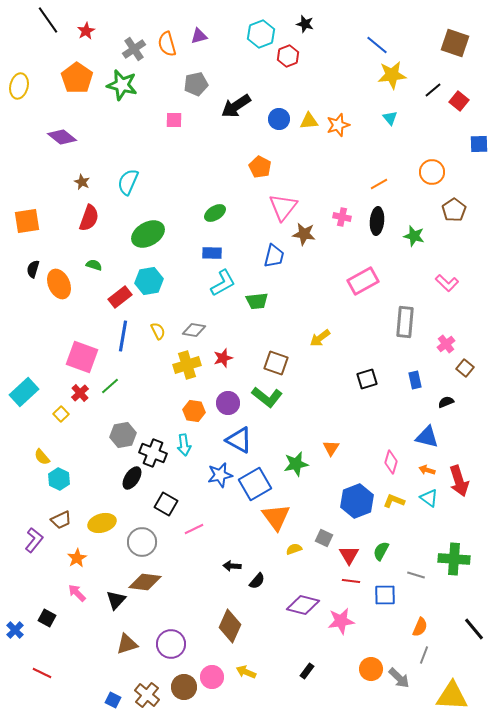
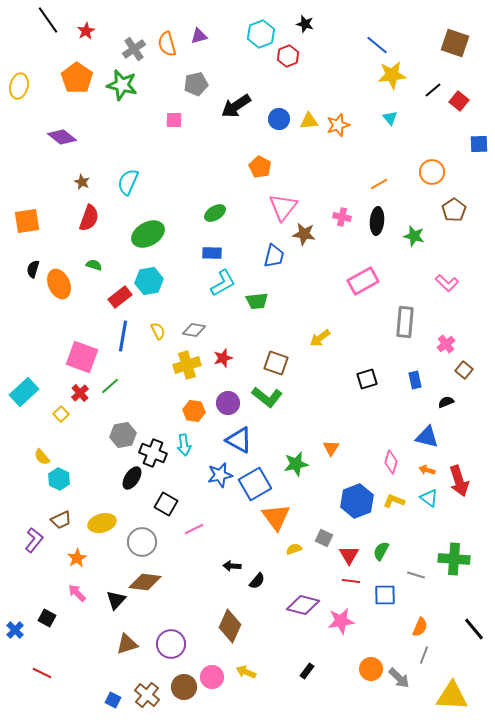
brown square at (465, 368): moved 1 px left, 2 px down
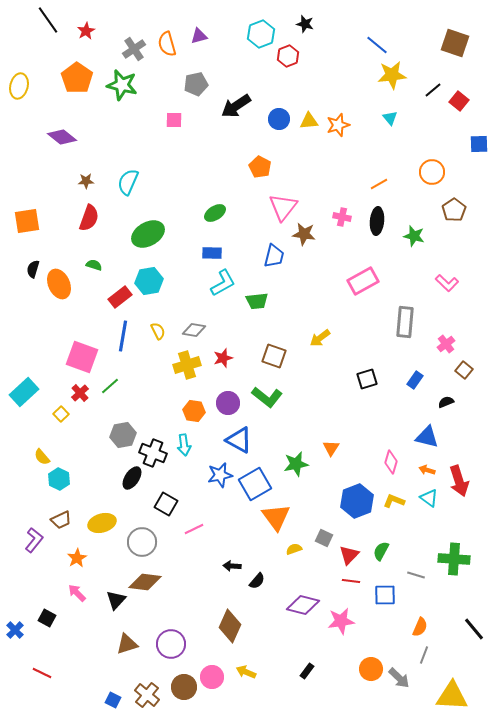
brown star at (82, 182): moved 4 px right, 1 px up; rotated 28 degrees counterclockwise
brown square at (276, 363): moved 2 px left, 7 px up
blue rectangle at (415, 380): rotated 48 degrees clockwise
red triangle at (349, 555): rotated 15 degrees clockwise
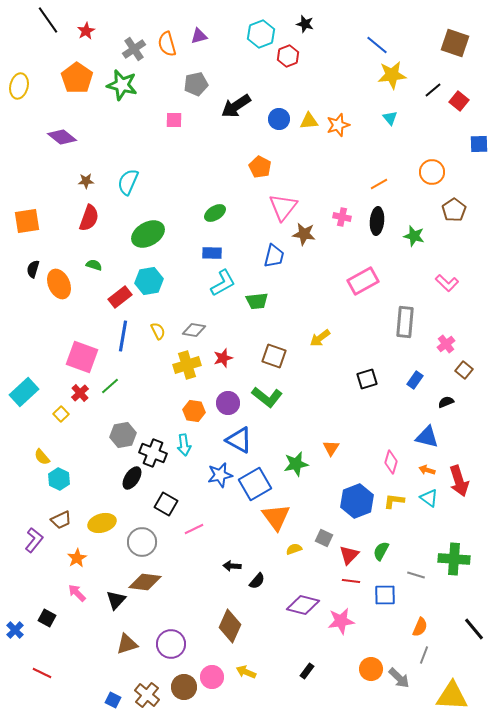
yellow L-shape at (394, 501): rotated 15 degrees counterclockwise
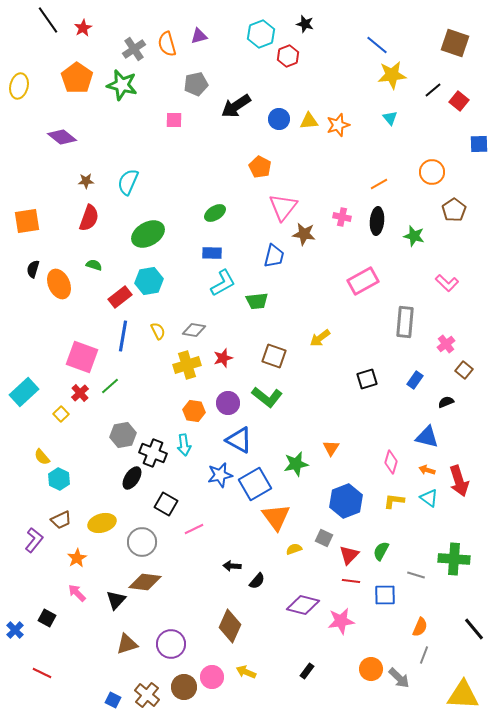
red star at (86, 31): moved 3 px left, 3 px up
blue hexagon at (357, 501): moved 11 px left
yellow triangle at (452, 696): moved 11 px right, 1 px up
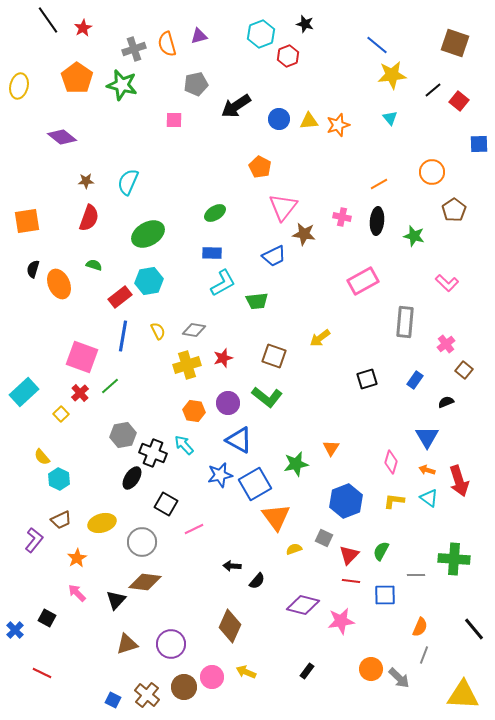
gray cross at (134, 49): rotated 15 degrees clockwise
blue trapezoid at (274, 256): rotated 50 degrees clockwise
blue triangle at (427, 437): rotated 45 degrees clockwise
cyan arrow at (184, 445): rotated 145 degrees clockwise
gray line at (416, 575): rotated 18 degrees counterclockwise
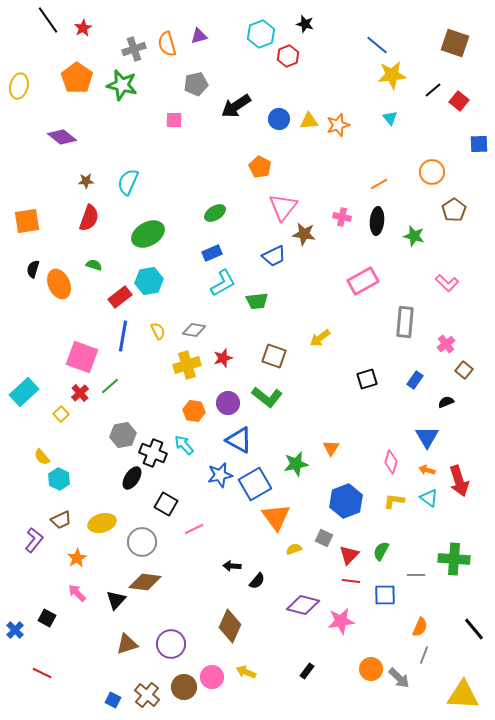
blue rectangle at (212, 253): rotated 24 degrees counterclockwise
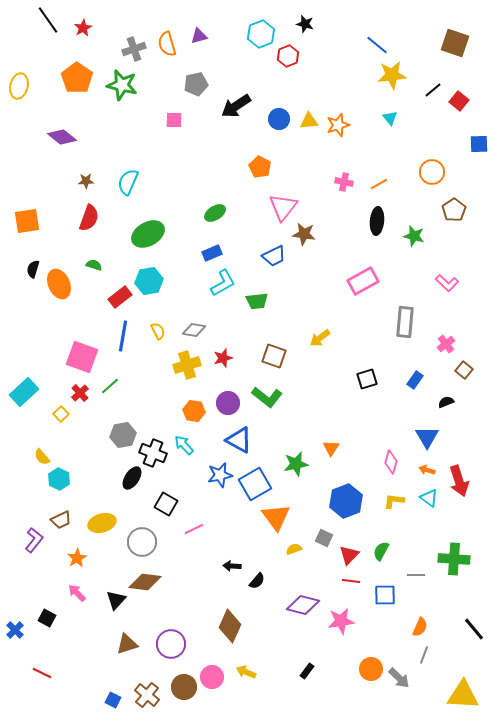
pink cross at (342, 217): moved 2 px right, 35 px up
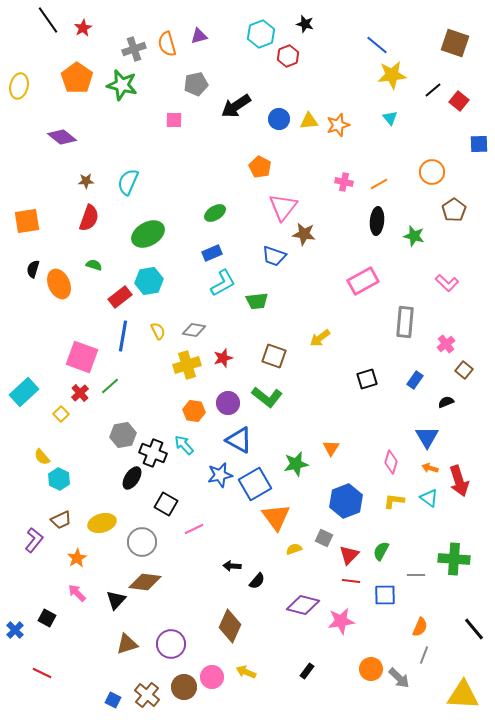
blue trapezoid at (274, 256): rotated 45 degrees clockwise
orange arrow at (427, 470): moved 3 px right, 2 px up
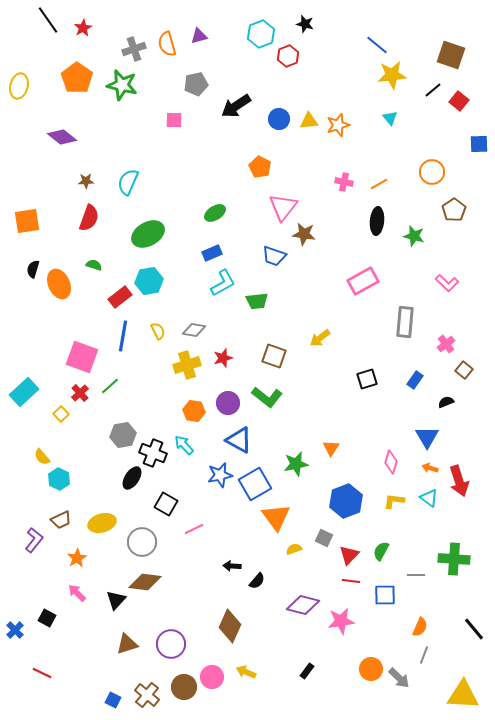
brown square at (455, 43): moved 4 px left, 12 px down
